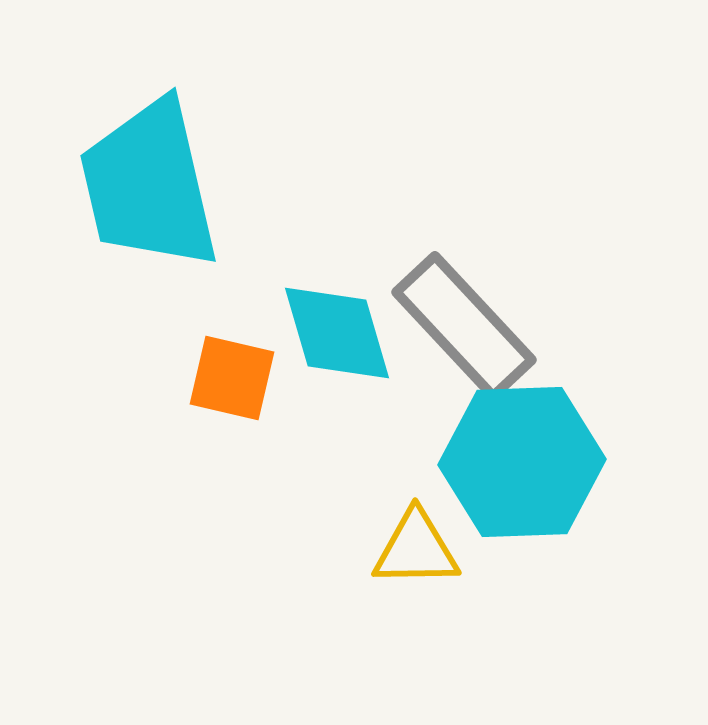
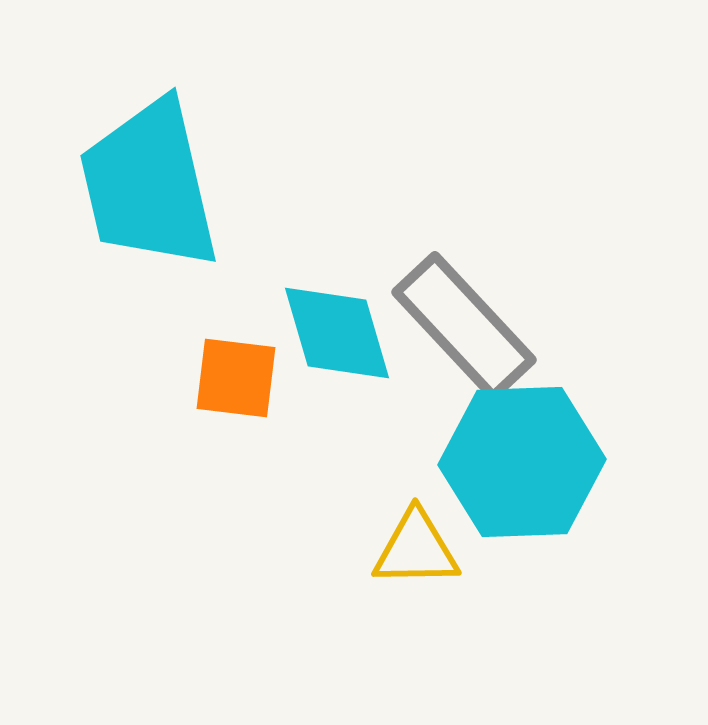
orange square: moved 4 px right; rotated 6 degrees counterclockwise
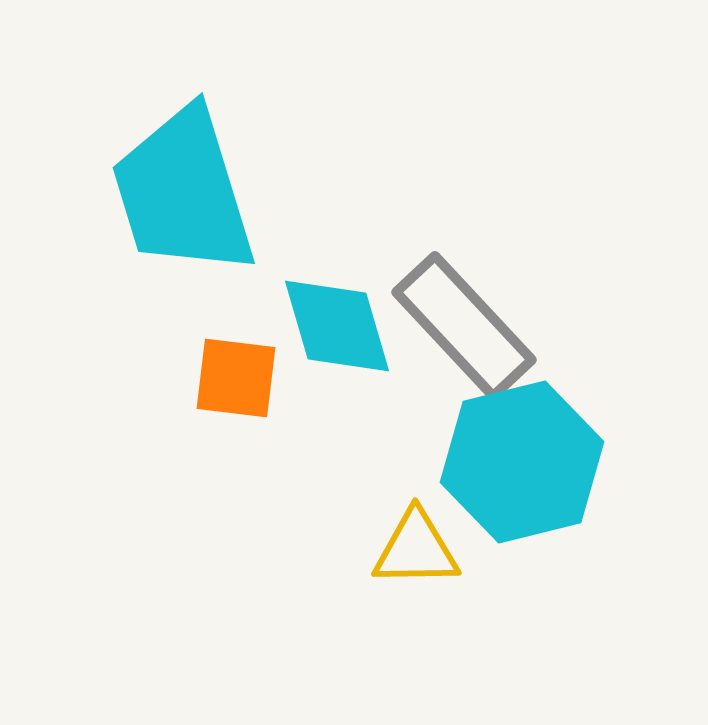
cyan trapezoid: moved 34 px right, 7 px down; rotated 4 degrees counterclockwise
cyan diamond: moved 7 px up
cyan hexagon: rotated 12 degrees counterclockwise
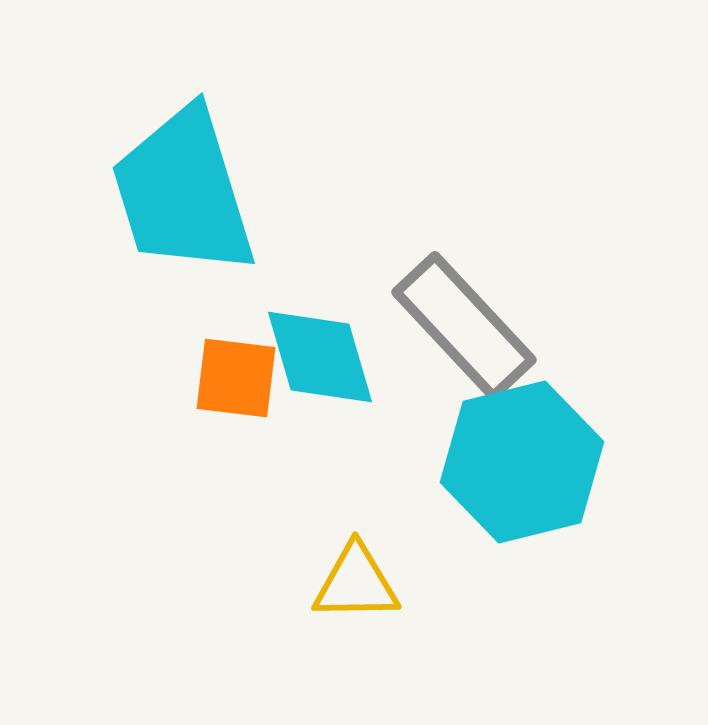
cyan diamond: moved 17 px left, 31 px down
yellow triangle: moved 60 px left, 34 px down
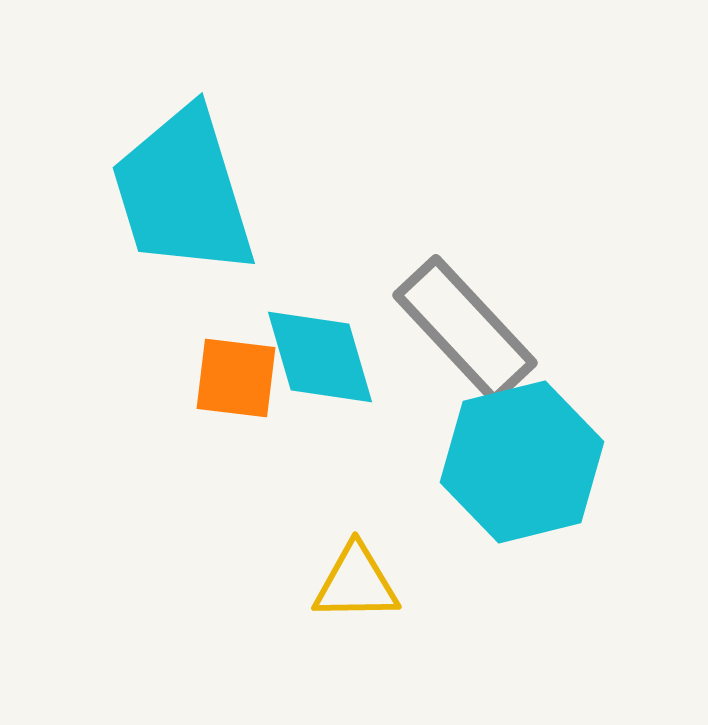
gray rectangle: moved 1 px right, 3 px down
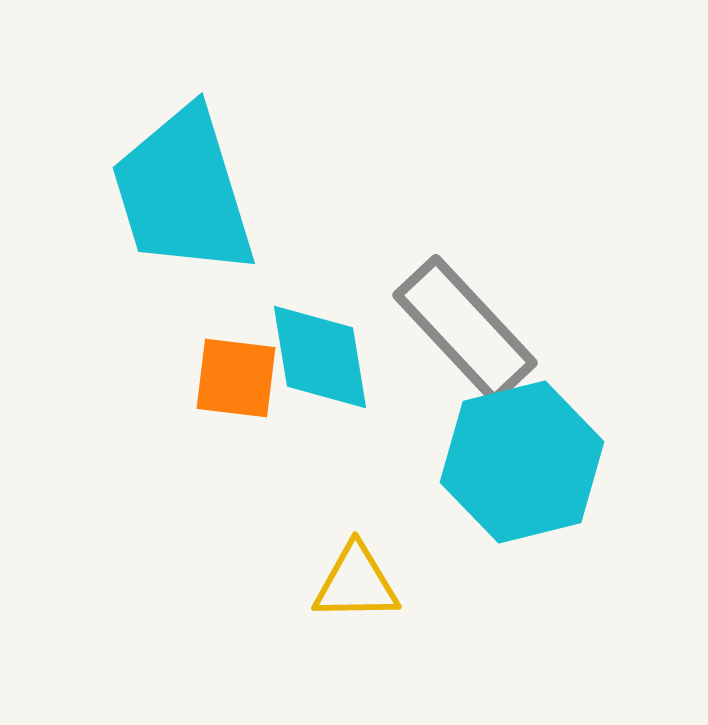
cyan diamond: rotated 7 degrees clockwise
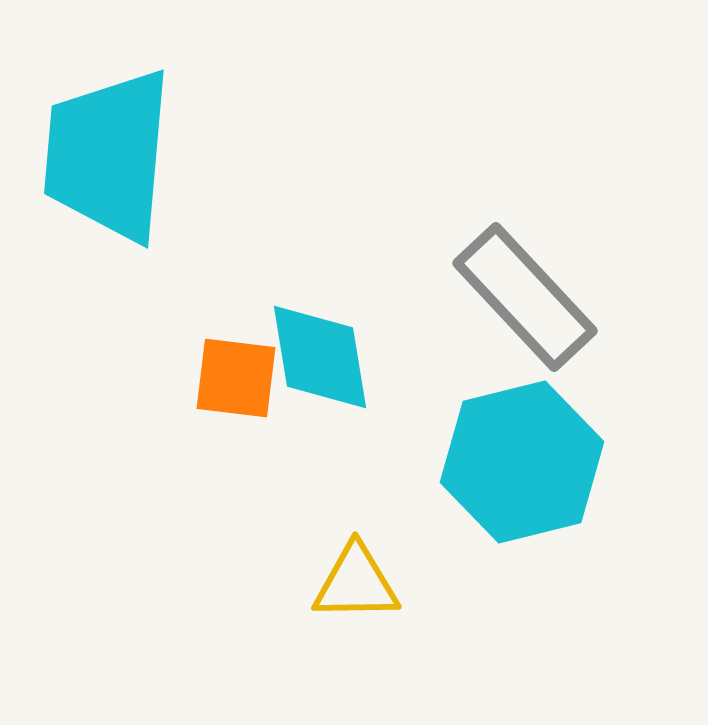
cyan trapezoid: moved 75 px left, 37 px up; rotated 22 degrees clockwise
gray rectangle: moved 60 px right, 32 px up
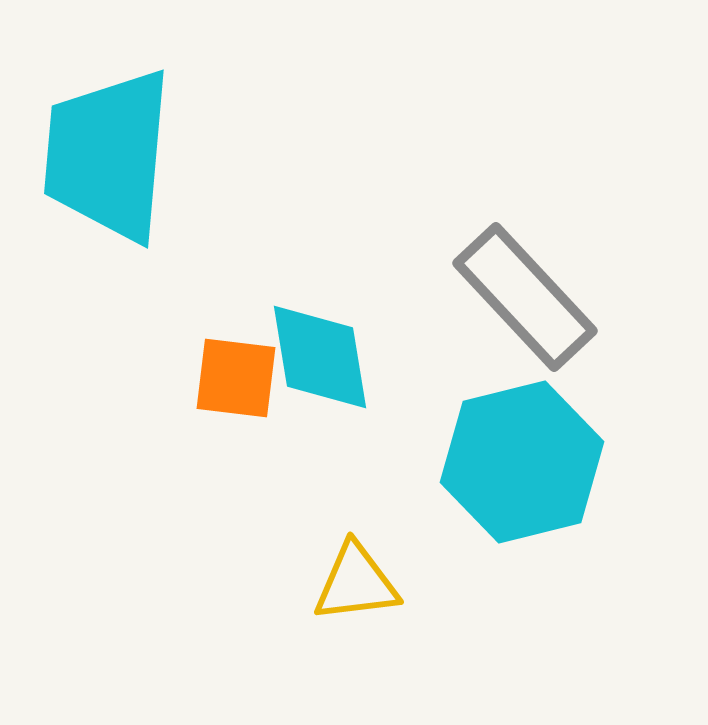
yellow triangle: rotated 6 degrees counterclockwise
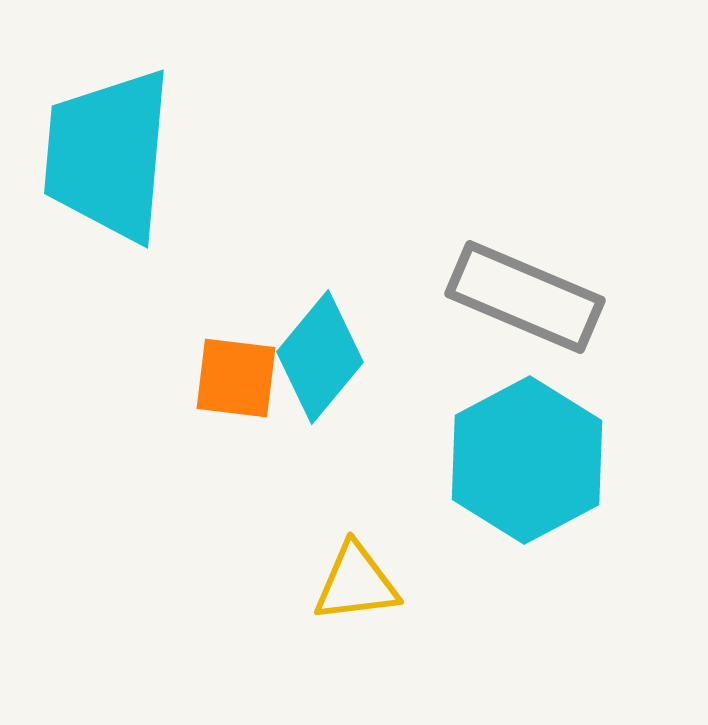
gray rectangle: rotated 24 degrees counterclockwise
cyan diamond: rotated 49 degrees clockwise
cyan hexagon: moved 5 px right, 2 px up; rotated 14 degrees counterclockwise
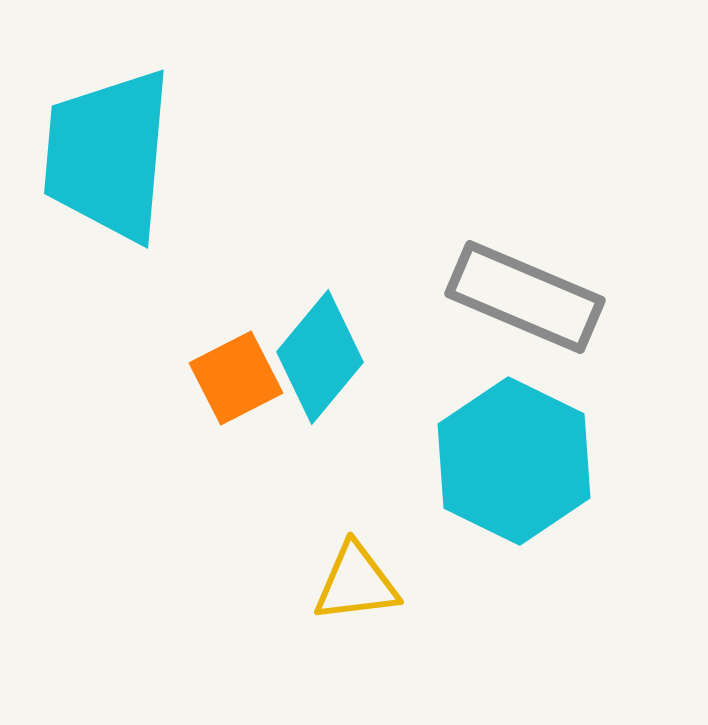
orange square: rotated 34 degrees counterclockwise
cyan hexagon: moved 13 px left, 1 px down; rotated 6 degrees counterclockwise
